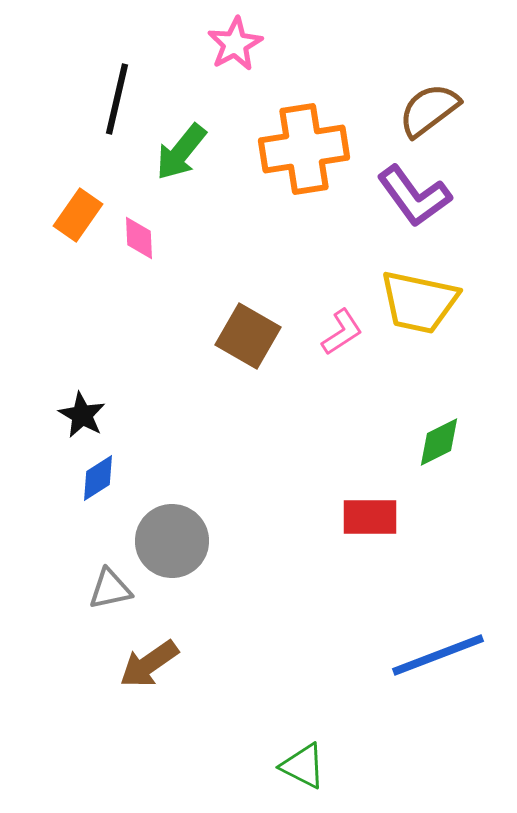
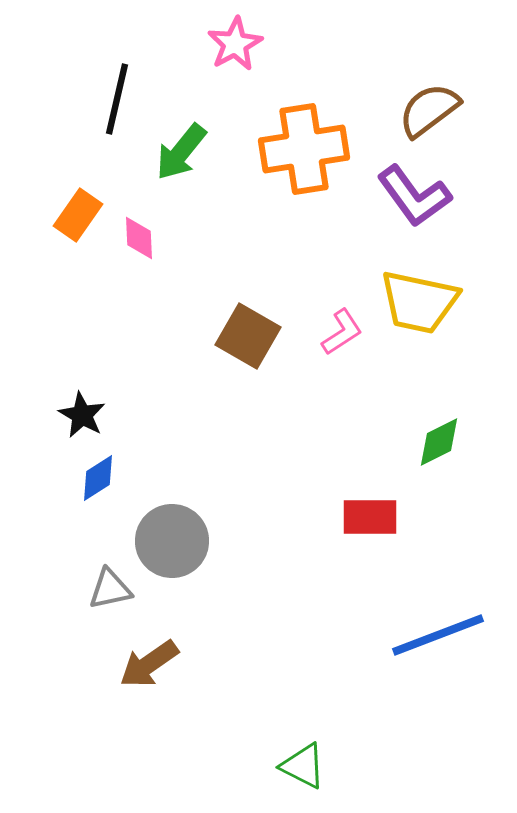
blue line: moved 20 px up
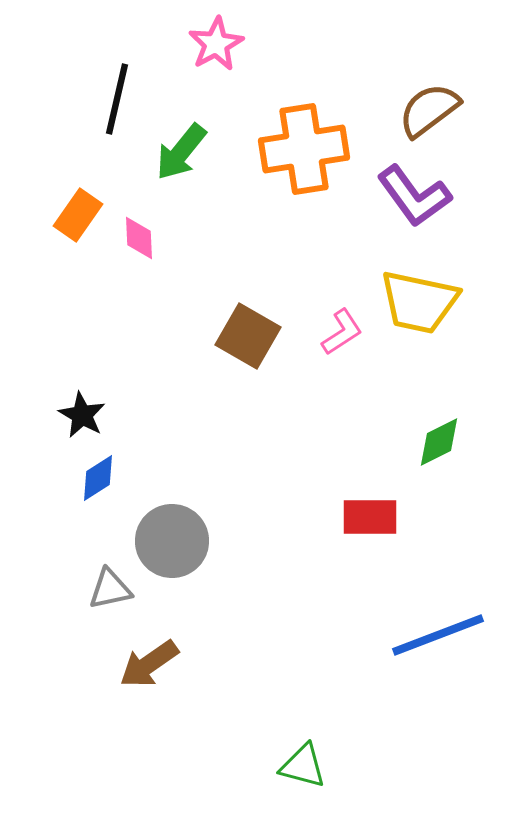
pink star: moved 19 px left
green triangle: rotated 12 degrees counterclockwise
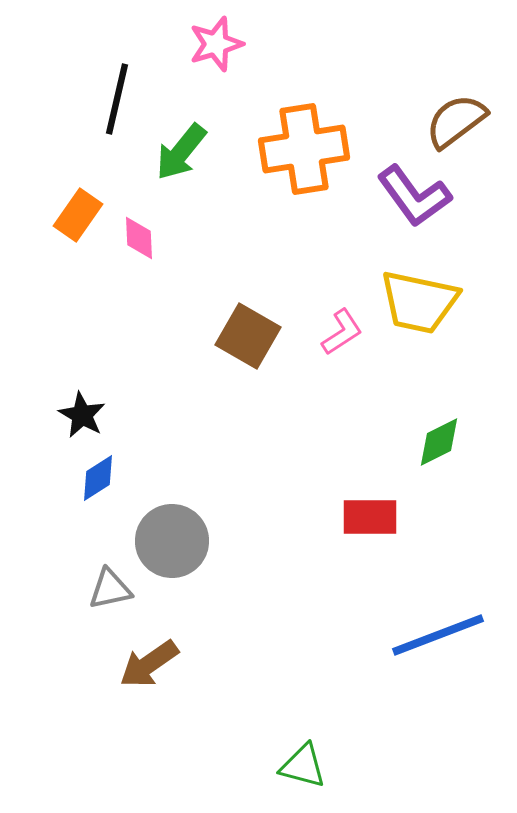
pink star: rotated 12 degrees clockwise
brown semicircle: moved 27 px right, 11 px down
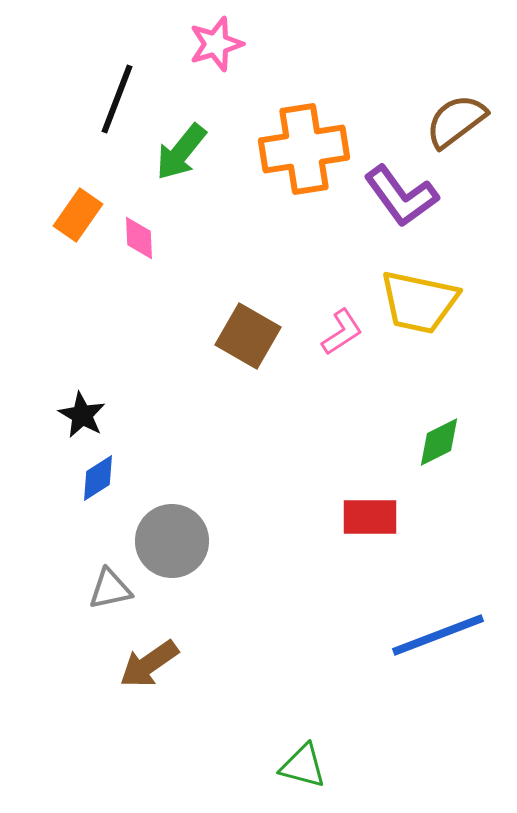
black line: rotated 8 degrees clockwise
purple L-shape: moved 13 px left
